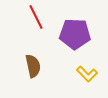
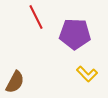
brown semicircle: moved 18 px left, 16 px down; rotated 40 degrees clockwise
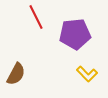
purple pentagon: rotated 8 degrees counterclockwise
brown semicircle: moved 1 px right, 8 px up
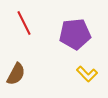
red line: moved 12 px left, 6 px down
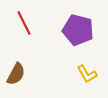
purple pentagon: moved 3 px right, 4 px up; rotated 20 degrees clockwise
yellow L-shape: rotated 15 degrees clockwise
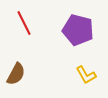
yellow L-shape: moved 1 px left, 1 px down
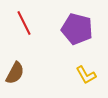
purple pentagon: moved 1 px left, 1 px up
brown semicircle: moved 1 px left, 1 px up
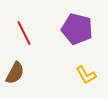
red line: moved 10 px down
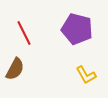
brown semicircle: moved 4 px up
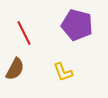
purple pentagon: moved 4 px up
yellow L-shape: moved 23 px left, 3 px up; rotated 10 degrees clockwise
